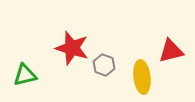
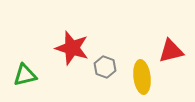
gray hexagon: moved 1 px right, 2 px down
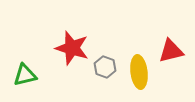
yellow ellipse: moved 3 px left, 5 px up
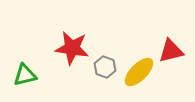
red star: rotated 8 degrees counterclockwise
yellow ellipse: rotated 52 degrees clockwise
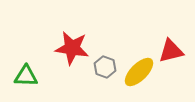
green triangle: moved 1 px right, 1 px down; rotated 15 degrees clockwise
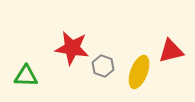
gray hexagon: moved 2 px left, 1 px up
yellow ellipse: rotated 24 degrees counterclockwise
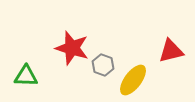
red star: rotated 8 degrees clockwise
gray hexagon: moved 1 px up
yellow ellipse: moved 6 px left, 8 px down; rotated 16 degrees clockwise
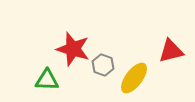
red star: moved 1 px right, 1 px down
green triangle: moved 21 px right, 4 px down
yellow ellipse: moved 1 px right, 2 px up
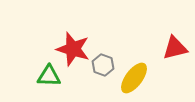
red triangle: moved 4 px right, 3 px up
green triangle: moved 2 px right, 4 px up
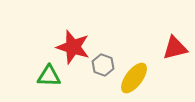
red star: moved 2 px up
